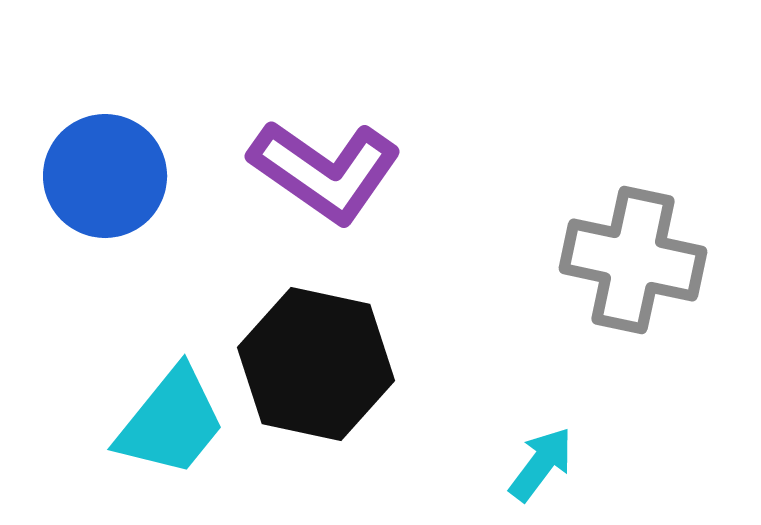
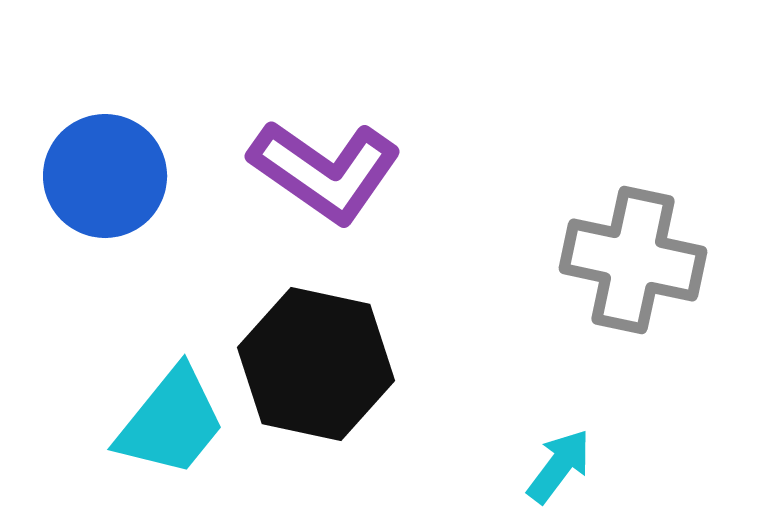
cyan arrow: moved 18 px right, 2 px down
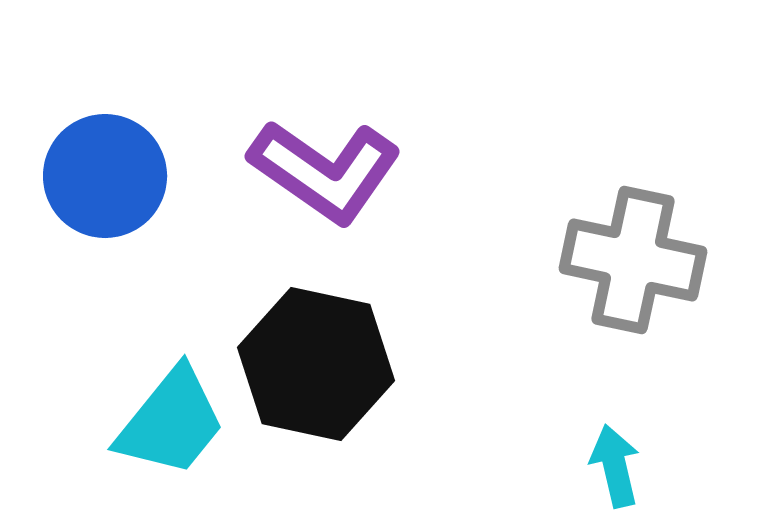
cyan arrow: moved 56 px right; rotated 50 degrees counterclockwise
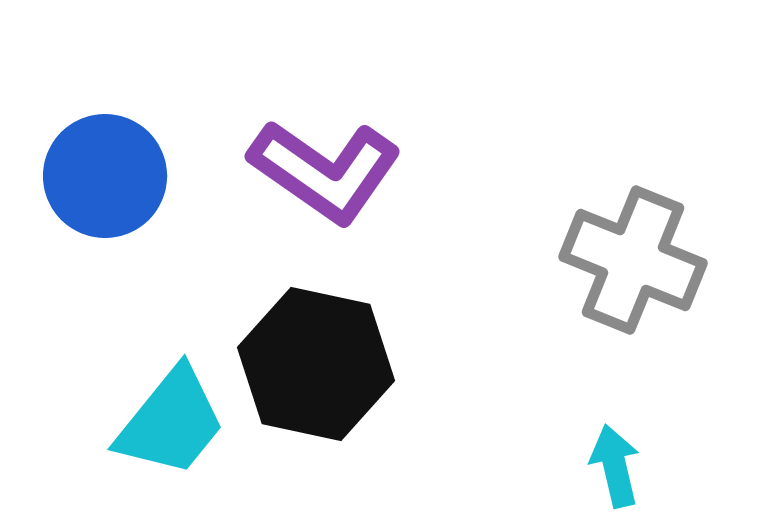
gray cross: rotated 10 degrees clockwise
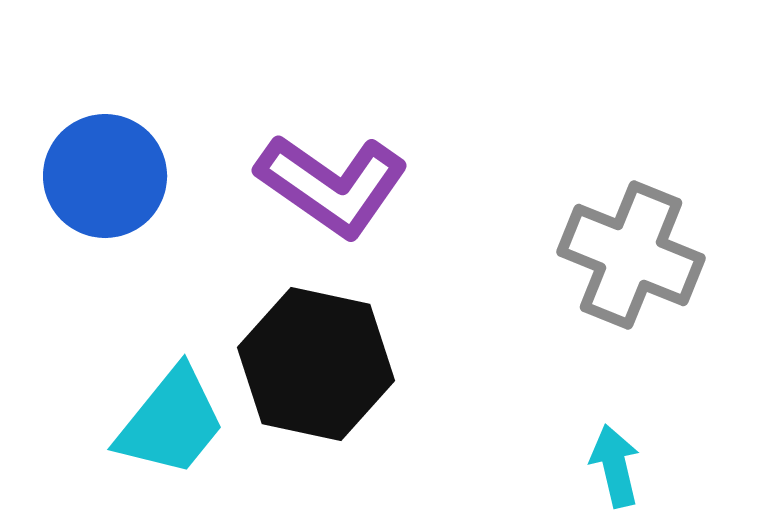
purple L-shape: moved 7 px right, 14 px down
gray cross: moved 2 px left, 5 px up
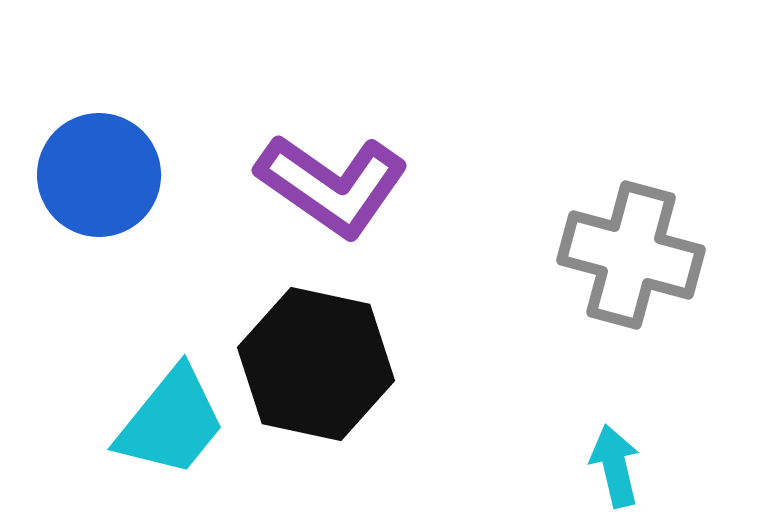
blue circle: moved 6 px left, 1 px up
gray cross: rotated 7 degrees counterclockwise
